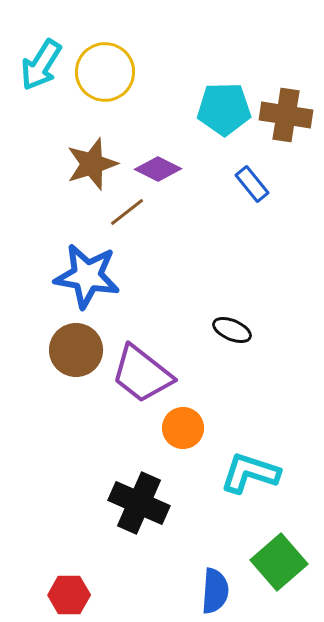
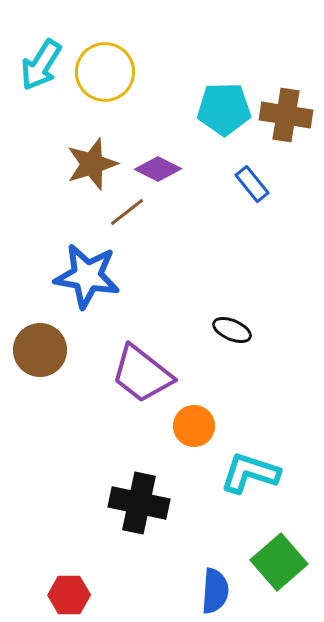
brown circle: moved 36 px left
orange circle: moved 11 px right, 2 px up
black cross: rotated 12 degrees counterclockwise
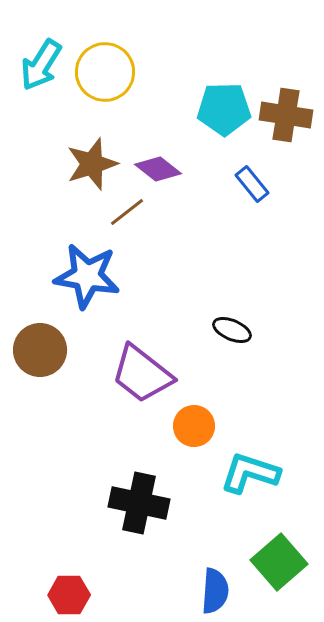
purple diamond: rotated 12 degrees clockwise
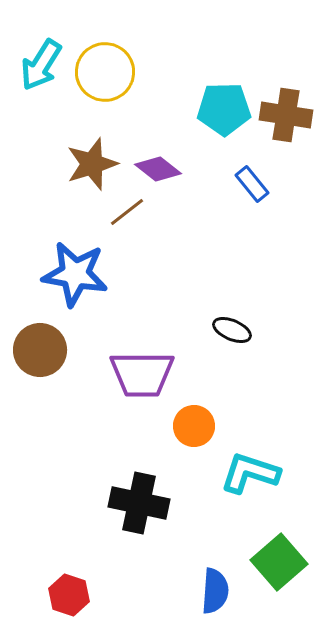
blue star: moved 12 px left, 2 px up
purple trapezoid: rotated 38 degrees counterclockwise
red hexagon: rotated 18 degrees clockwise
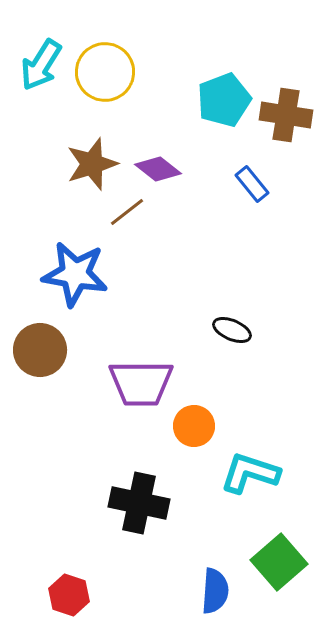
cyan pentagon: moved 9 px up; rotated 20 degrees counterclockwise
purple trapezoid: moved 1 px left, 9 px down
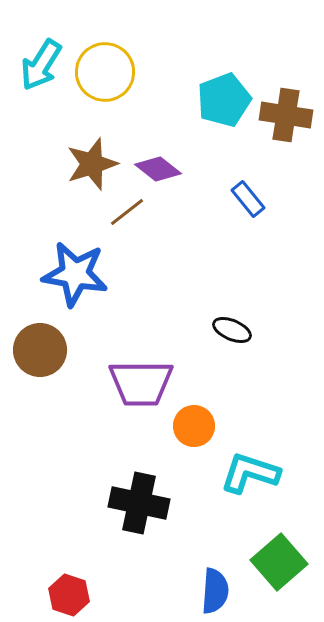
blue rectangle: moved 4 px left, 15 px down
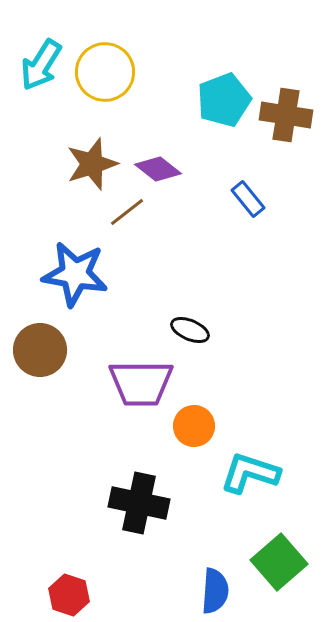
black ellipse: moved 42 px left
